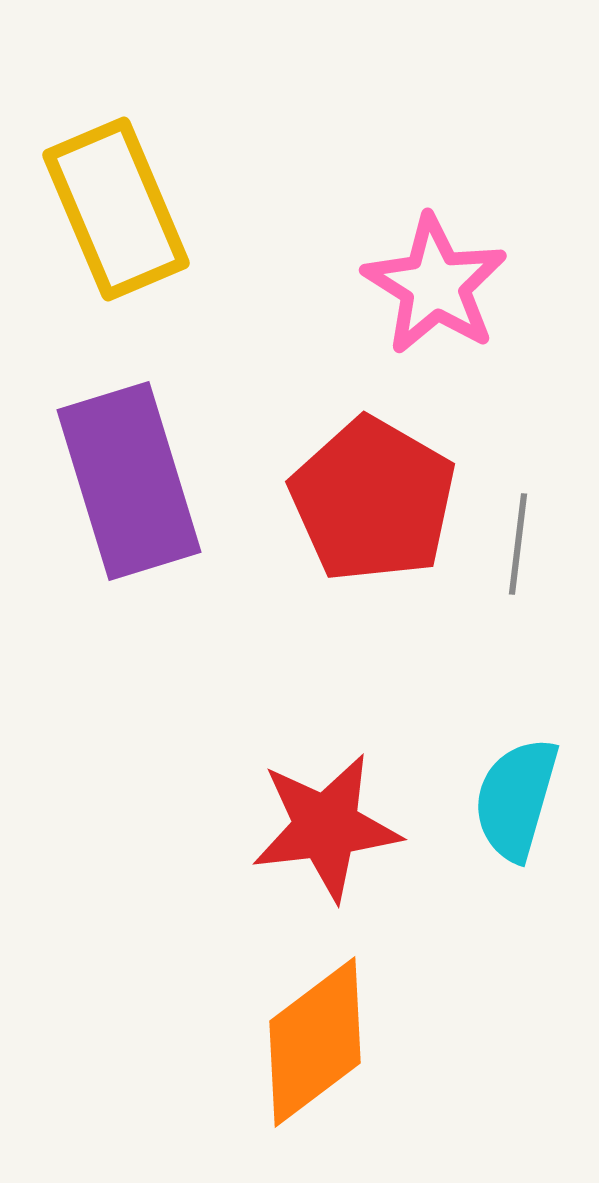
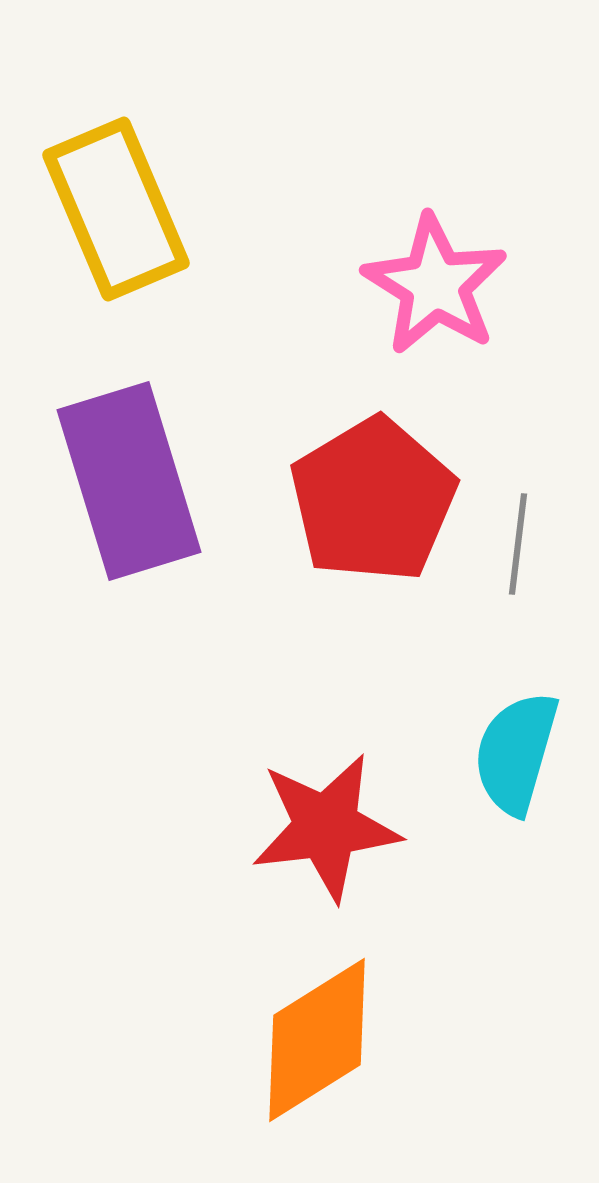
red pentagon: rotated 11 degrees clockwise
cyan semicircle: moved 46 px up
orange diamond: moved 2 px right, 2 px up; rotated 5 degrees clockwise
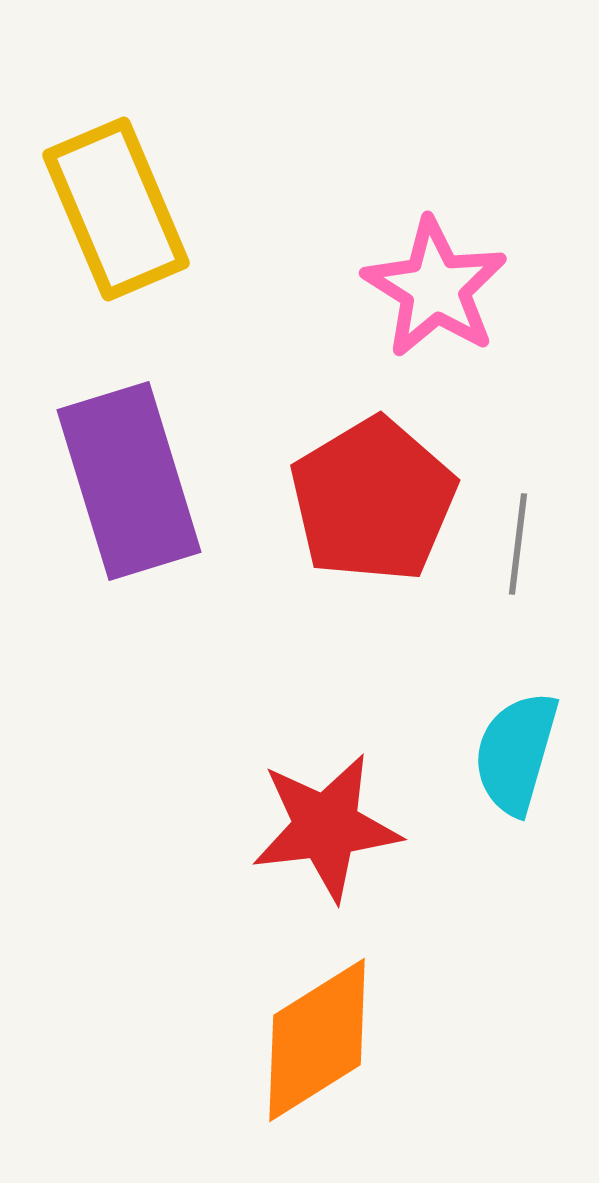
pink star: moved 3 px down
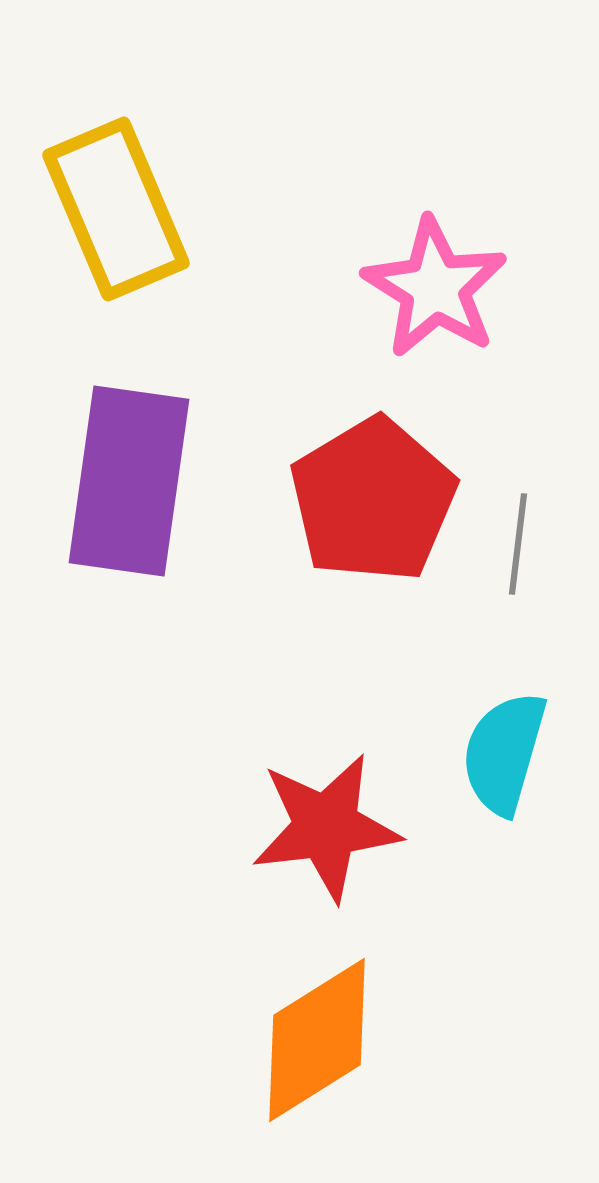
purple rectangle: rotated 25 degrees clockwise
cyan semicircle: moved 12 px left
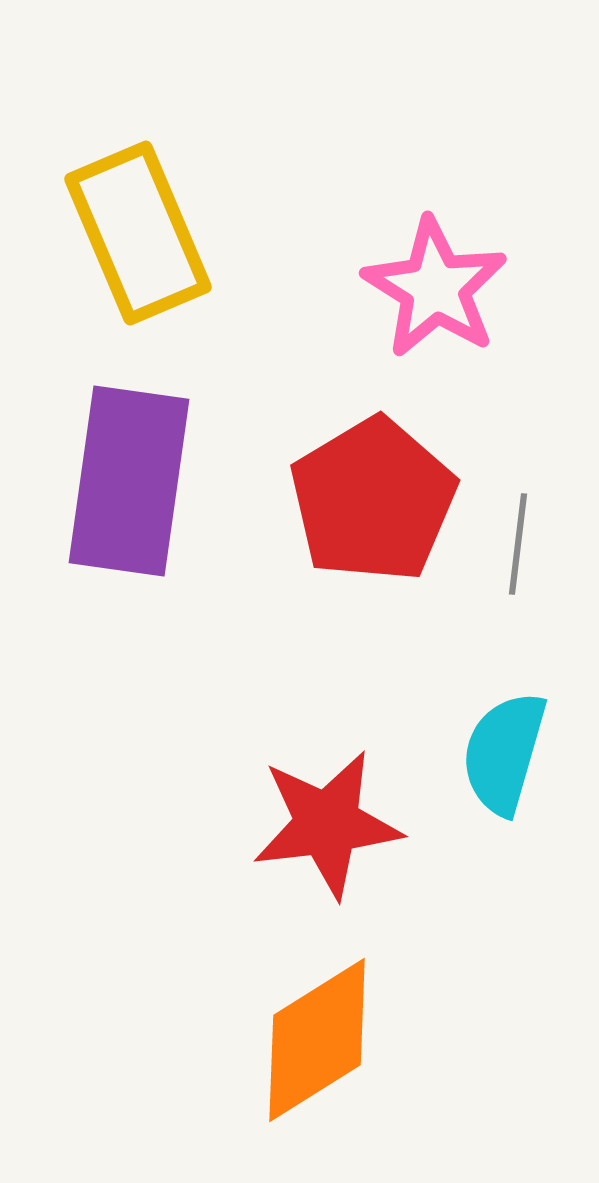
yellow rectangle: moved 22 px right, 24 px down
red star: moved 1 px right, 3 px up
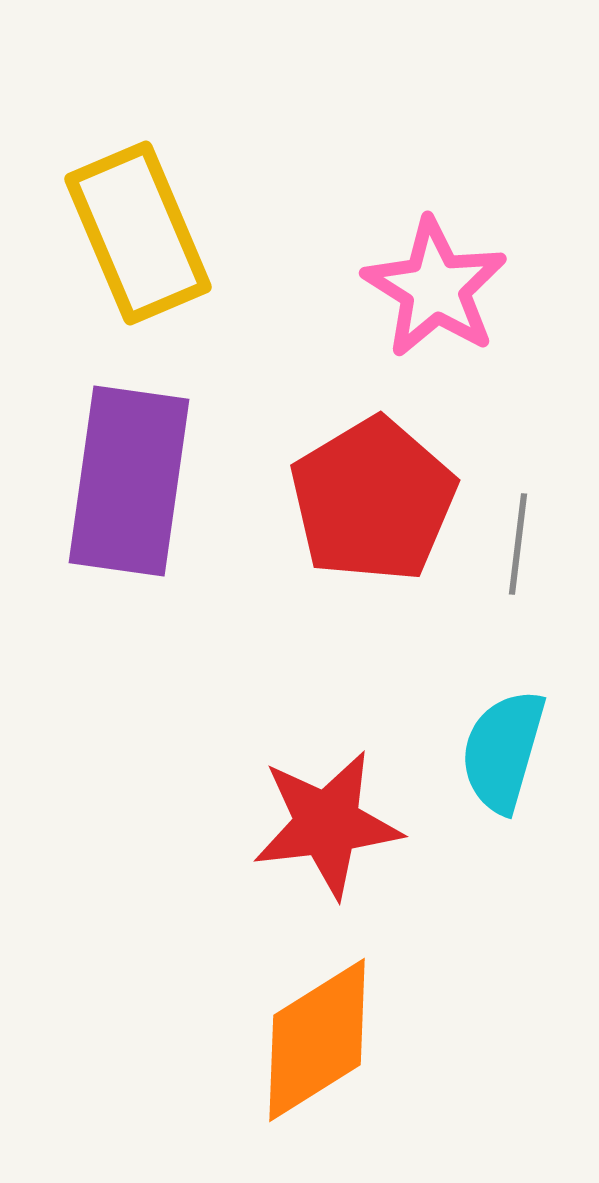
cyan semicircle: moved 1 px left, 2 px up
